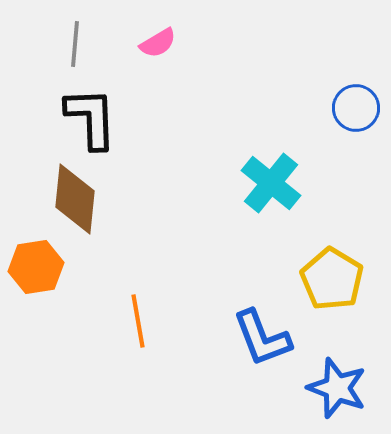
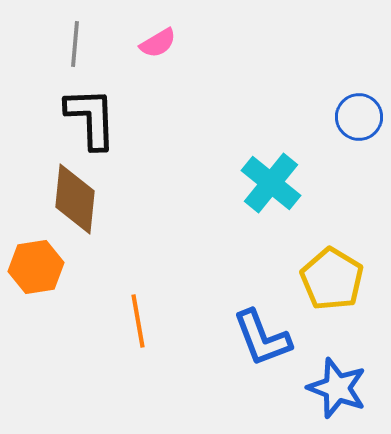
blue circle: moved 3 px right, 9 px down
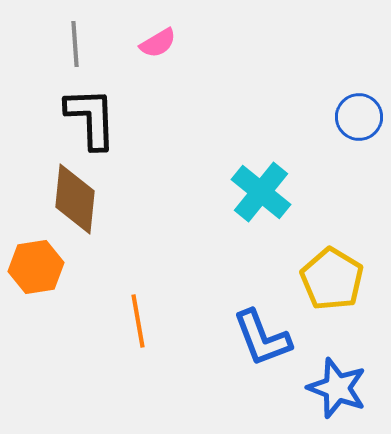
gray line: rotated 9 degrees counterclockwise
cyan cross: moved 10 px left, 9 px down
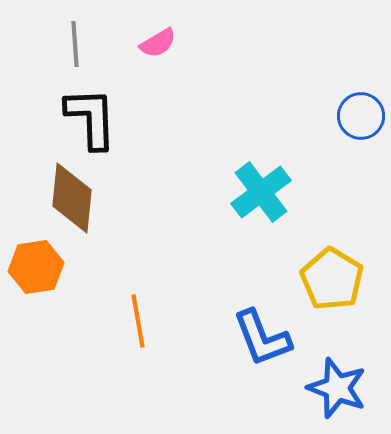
blue circle: moved 2 px right, 1 px up
cyan cross: rotated 14 degrees clockwise
brown diamond: moved 3 px left, 1 px up
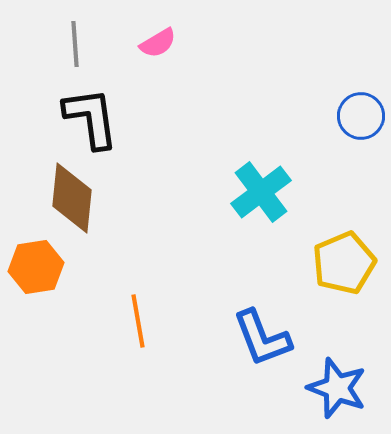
black L-shape: rotated 6 degrees counterclockwise
yellow pentagon: moved 12 px right, 16 px up; rotated 18 degrees clockwise
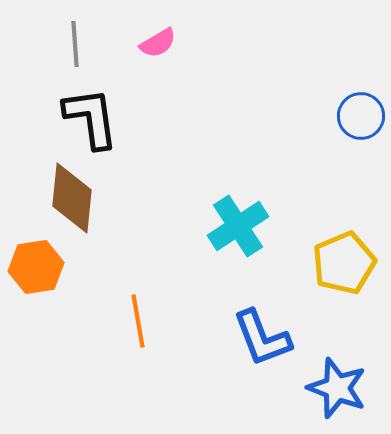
cyan cross: moved 23 px left, 34 px down; rotated 4 degrees clockwise
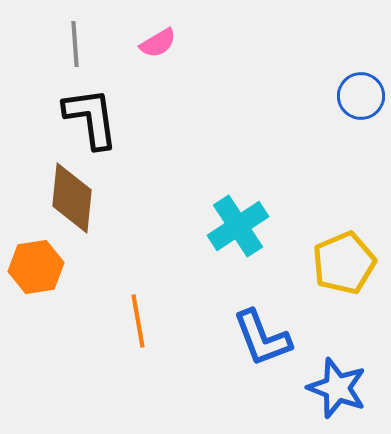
blue circle: moved 20 px up
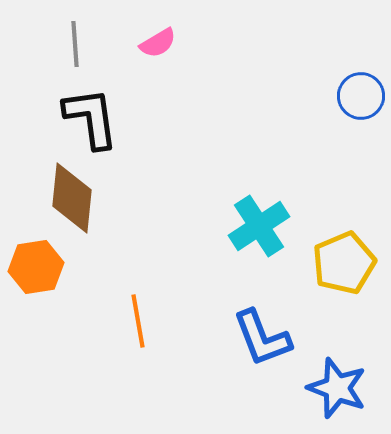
cyan cross: moved 21 px right
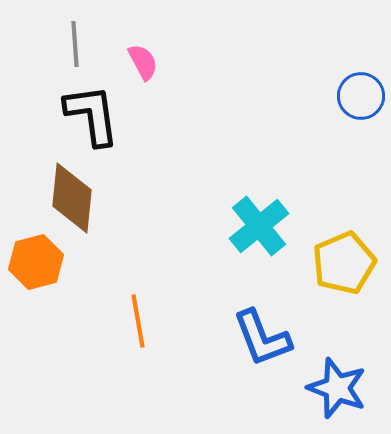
pink semicircle: moved 15 px left, 19 px down; rotated 87 degrees counterclockwise
black L-shape: moved 1 px right, 3 px up
cyan cross: rotated 6 degrees counterclockwise
orange hexagon: moved 5 px up; rotated 6 degrees counterclockwise
